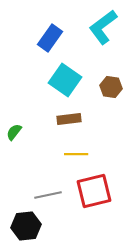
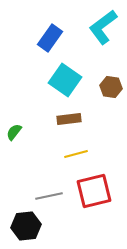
yellow line: rotated 15 degrees counterclockwise
gray line: moved 1 px right, 1 px down
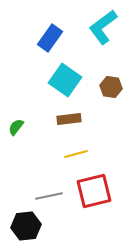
green semicircle: moved 2 px right, 5 px up
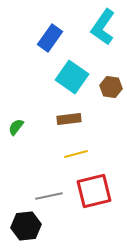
cyan L-shape: rotated 18 degrees counterclockwise
cyan square: moved 7 px right, 3 px up
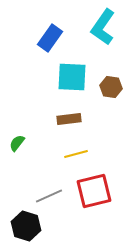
cyan square: rotated 32 degrees counterclockwise
green semicircle: moved 1 px right, 16 px down
gray line: rotated 12 degrees counterclockwise
black hexagon: rotated 24 degrees clockwise
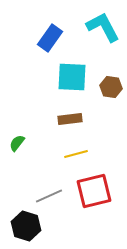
cyan L-shape: rotated 117 degrees clockwise
brown rectangle: moved 1 px right
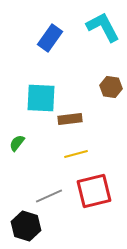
cyan square: moved 31 px left, 21 px down
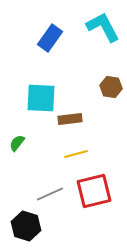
gray line: moved 1 px right, 2 px up
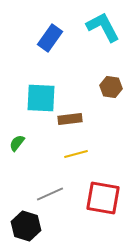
red square: moved 9 px right, 7 px down; rotated 24 degrees clockwise
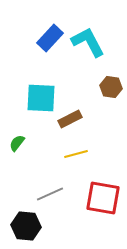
cyan L-shape: moved 15 px left, 15 px down
blue rectangle: rotated 8 degrees clockwise
brown rectangle: rotated 20 degrees counterclockwise
black hexagon: rotated 12 degrees counterclockwise
